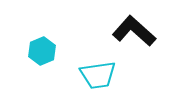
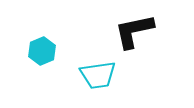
black L-shape: rotated 54 degrees counterclockwise
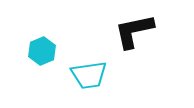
cyan trapezoid: moved 9 px left
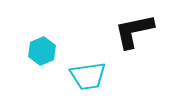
cyan trapezoid: moved 1 px left, 1 px down
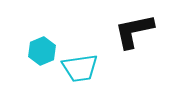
cyan trapezoid: moved 8 px left, 8 px up
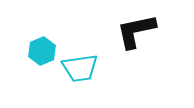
black L-shape: moved 2 px right
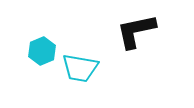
cyan trapezoid: rotated 18 degrees clockwise
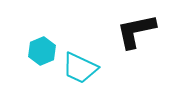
cyan trapezoid: rotated 15 degrees clockwise
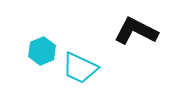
black L-shape: rotated 39 degrees clockwise
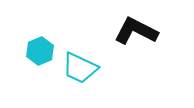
cyan hexagon: moved 2 px left
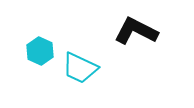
cyan hexagon: rotated 12 degrees counterclockwise
